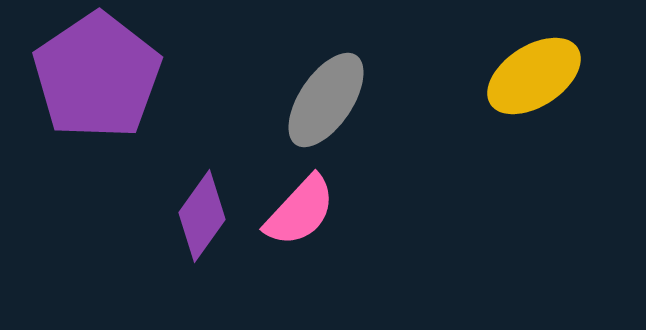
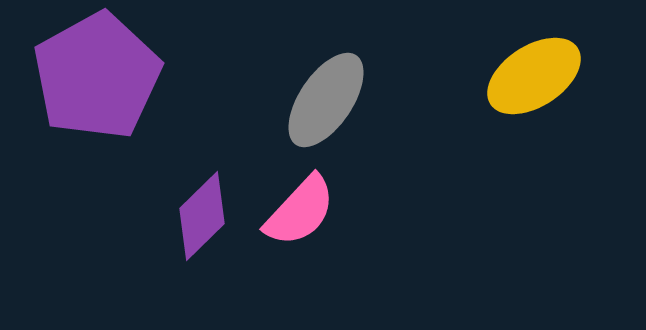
purple pentagon: rotated 5 degrees clockwise
purple diamond: rotated 10 degrees clockwise
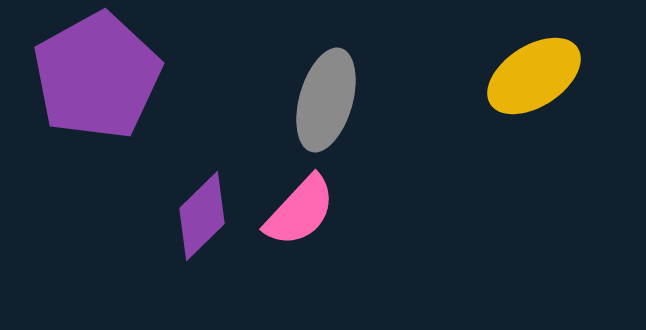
gray ellipse: rotated 18 degrees counterclockwise
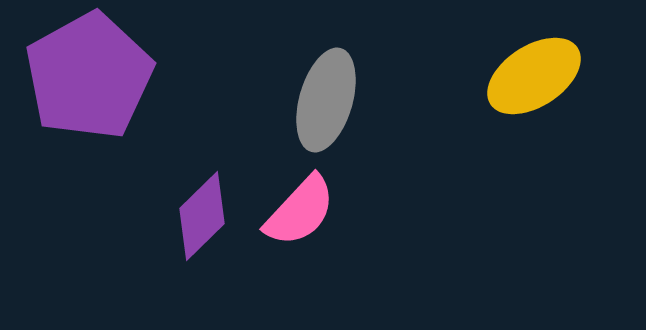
purple pentagon: moved 8 px left
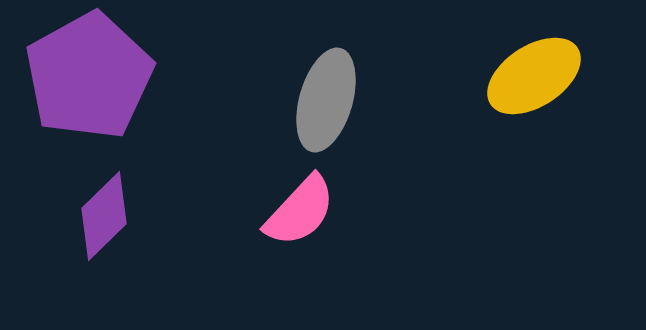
purple diamond: moved 98 px left
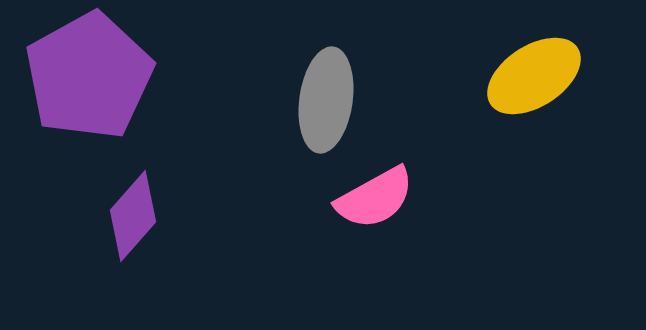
gray ellipse: rotated 8 degrees counterclockwise
pink semicircle: moved 75 px right, 13 px up; rotated 18 degrees clockwise
purple diamond: moved 29 px right; rotated 4 degrees counterclockwise
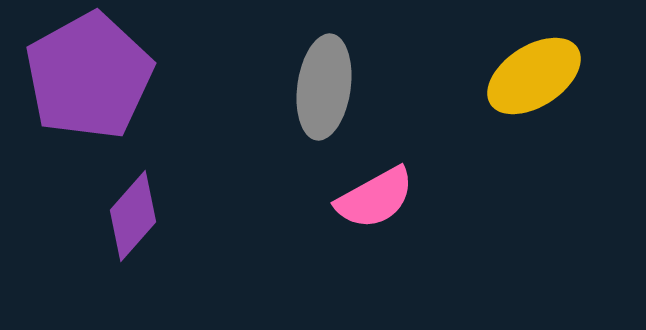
gray ellipse: moved 2 px left, 13 px up
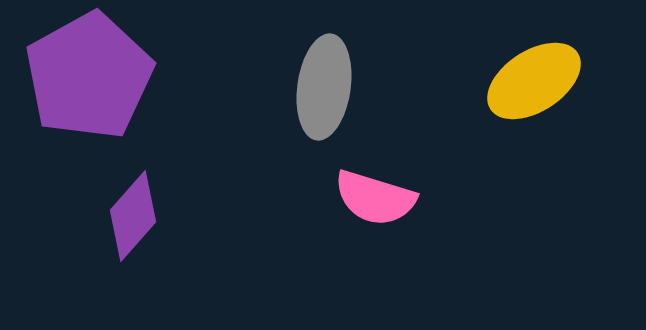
yellow ellipse: moved 5 px down
pink semicircle: rotated 46 degrees clockwise
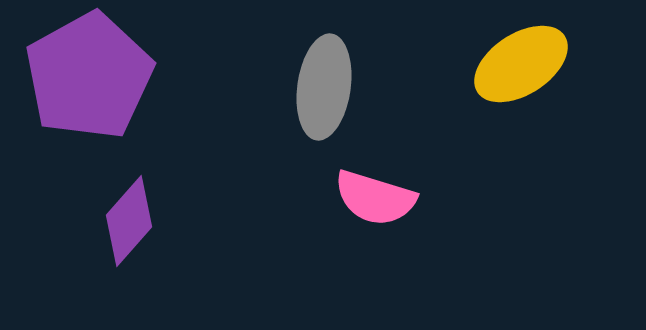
yellow ellipse: moved 13 px left, 17 px up
purple diamond: moved 4 px left, 5 px down
